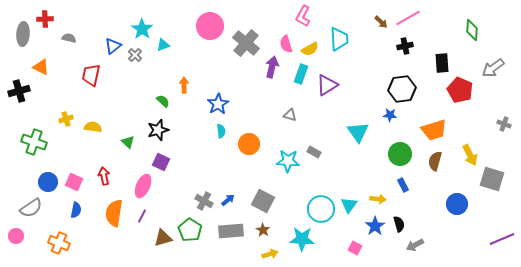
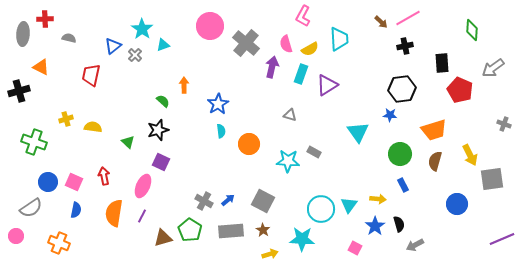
gray square at (492, 179): rotated 25 degrees counterclockwise
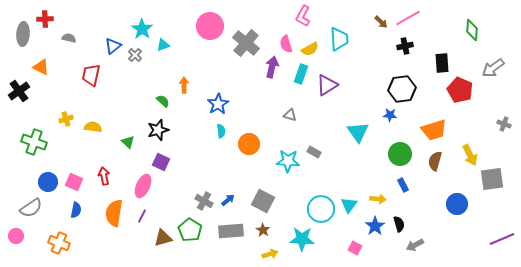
black cross at (19, 91): rotated 20 degrees counterclockwise
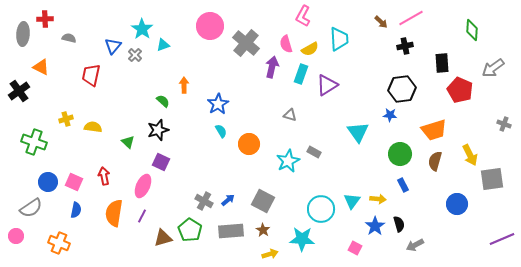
pink line at (408, 18): moved 3 px right
blue triangle at (113, 46): rotated 12 degrees counterclockwise
cyan semicircle at (221, 131): rotated 24 degrees counterclockwise
cyan star at (288, 161): rotated 30 degrees counterclockwise
cyan triangle at (349, 205): moved 3 px right, 4 px up
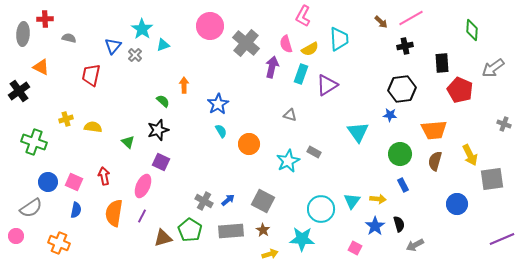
orange trapezoid at (434, 130): rotated 12 degrees clockwise
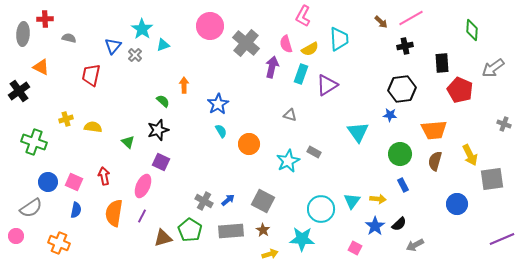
black semicircle at (399, 224): rotated 63 degrees clockwise
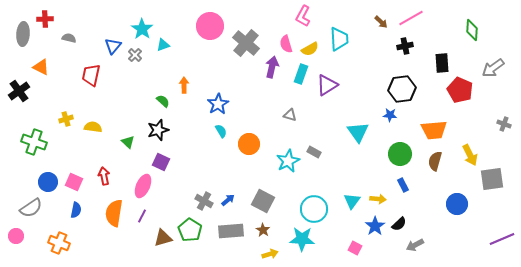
cyan circle at (321, 209): moved 7 px left
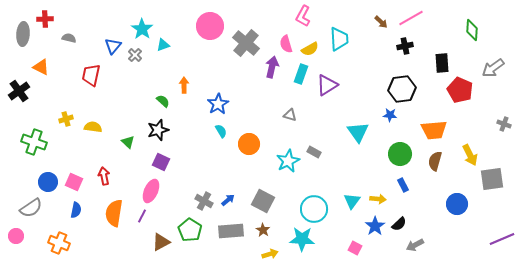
pink ellipse at (143, 186): moved 8 px right, 5 px down
brown triangle at (163, 238): moved 2 px left, 4 px down; rotated 12 degrees counterclockwise
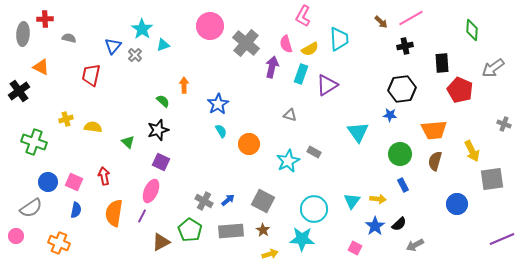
yellow arrow at (470, 155): moved 2 px right, 4 px up
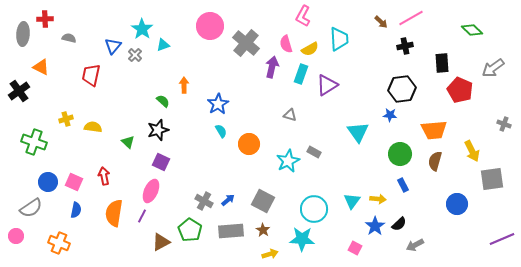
green diamond at (472, 30): rotated 50 degrees counterclockwise
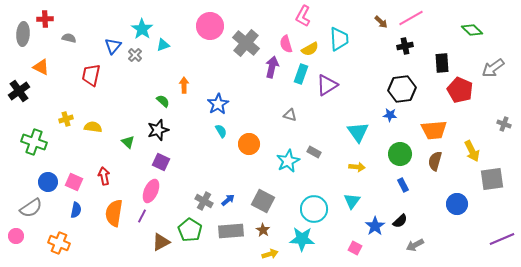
yellow arrow at (378, 199): moved 21 px left, 32 px up
black semicircle at (399, 224): moved 1 px right, 3 px up
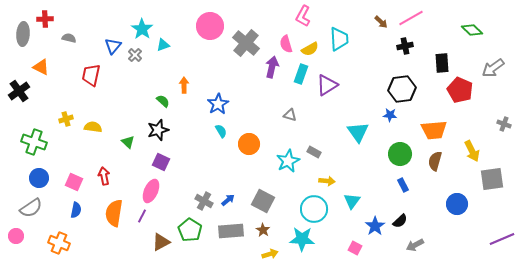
yellow arrow at (357, 167): moved 30 px left, 14 px down
blue circle at (48, 182): moved 9 px left, 4 px up
